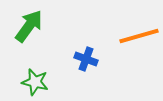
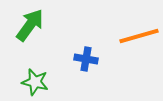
green arrow: moved 1 px right, 1 px up
blue cross: rotated 10 degrees counterclockwise
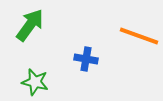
orange line: rotated 36 degrees clockwise
